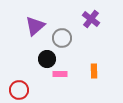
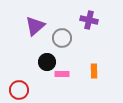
purple cross: moved 2 px left, 1 px down; rotated 24 degrees counterclockwise
black circle: moved 3 px down
pink rectangle: moved 2 px right
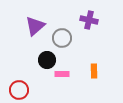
black circle: moved 2 px up
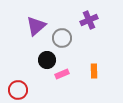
purple cross: rotated 36 degrees counterclockwise
purple triangle: moved 1 px right
pink rectangle: rotated 24 degrees counterclockwise
red circle: moved 1 px left
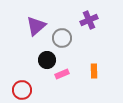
red circle: moved 4 px right
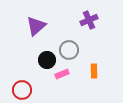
gray circle: moved 7 px right, 12 px down
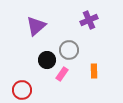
pink rectangle: rotated 32 degrees counterclockwise
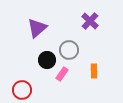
purple cross: moved 1 px right, 1 px down; rotated 24 degrees counterclockwise
purple triangle: moved 1 px right, 2 px down
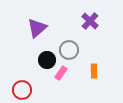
pink rectangle: moved 1 px left, 1 px up
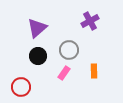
purple cross: rotated 18 degrees clockwise
black circle: moved 9 px left, 4 px up
pink rectangle: moved 3 px right
red circle: moved 1 px left, 3 px up
